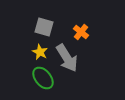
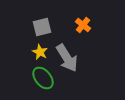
gray square: moved 2 px left; rotated 30 degrees counterclockwise
orange cross: moved 2 px right, 7 px up
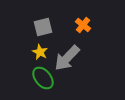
gray square: moved 1 px right
gray arrow: rotated 76 degrees clockwise
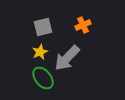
orange cross: rotated 28 degrees clockwise
yellow star: rotated 21 degrees clockwise
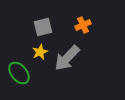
green ellipse: moved 24 px left, 5 px up
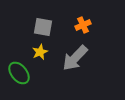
gray square: rotated 24 degrees clockwise
gray arrow: moved 8 px right
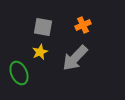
green ellipse: rotated 15 degrees clockwise
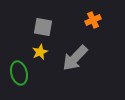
orange cross: moved 10 px right, 5 px up
green ellipse: rotated 10 degrees clockwise
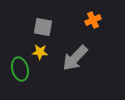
yellow star: rotated 28 degrees clockwise
green ellipse: moved 1 px right, 4 px up
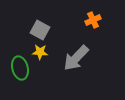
gray square: moved 3 px left, 3 px down; rotated 18 degrees clockwise
gray arrow: moved 1 px right
green ellipse: moved 1 px up
